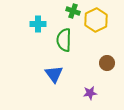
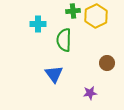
green cross: rotated 24 degrees counterclockwise
yellow hexagon: moved 4 px up
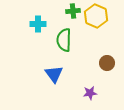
yellow hexagon: rotated 10 degrees counterclockwise
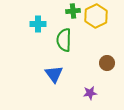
yellow hexagon: rotated 10 degrees clockwise
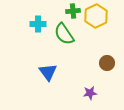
green semicircle: moved 6 px up; rotated 35 degrees counterclockwise
blue triangle: moved 6 px left, 2 px up
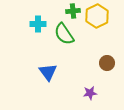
yellow hexagon: moved 1 px right
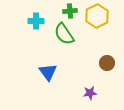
green cross: moved 3 px left
cyan cross: moved 2 px left, 3 px up
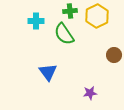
brown circle: moved 7 px right, 8 px up
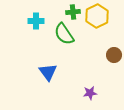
green cross: moved 3 px right, 1 px down
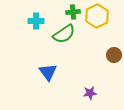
green semicircle: rotated 90 degrees counterclockwise
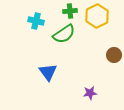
green cross: moved 3 px left, 1 px up
cyan cross: rotated 14 degrees clockwise
